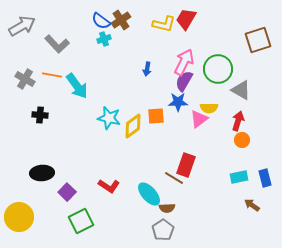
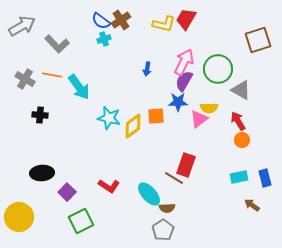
cyan arrow: moved 2 px right, 1 px down
red arrow: rotated 48 degrees counterclockwise
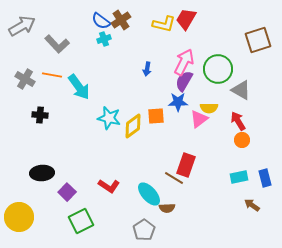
gray pentagon: moved 19 px left
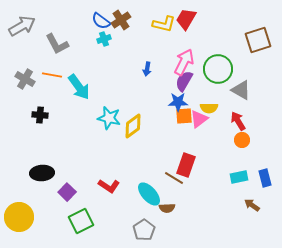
gray L-shape: rotated 15 degrees clockwise
orange square: moved 28 px right
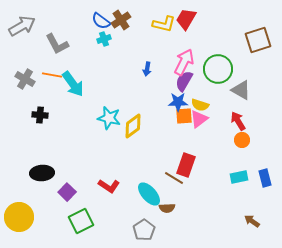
cyan arrow: moved 6 px left, 3 px up
yellow semicircle: moved 9 px left, 3 px up; rotated 18 degrees clockwise
brown arrow: moved 16 px down
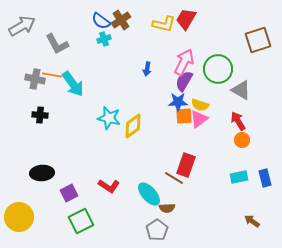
gray cross: moved 10 px right; rotated 18 degrees counterclockwise
purple square: moved 2 px right, 1 px down; rotated 18 degrees clockwise
gray pentagon: moved 13 px right
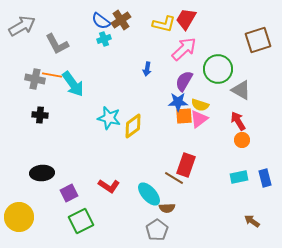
pink arrow: moved 13 px up; rotated 20 degrees clockwise
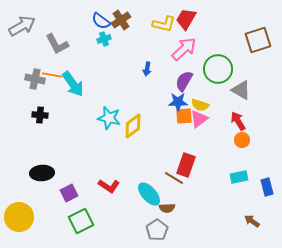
blue rectangle: moved 2 px right, 9 px down
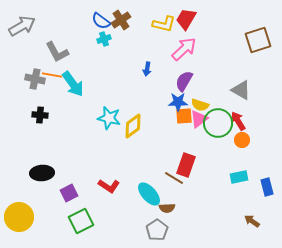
gray L-shape: moved 8 px down
green circle: moved 54 px down
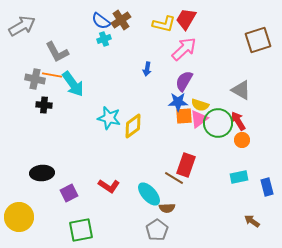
black cross: moved 4 px right, 10 px up
green square: moved 9 px down; rotated 15 degrees clockwise
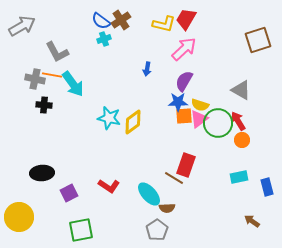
yellow diamond: moved 4 px up
